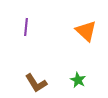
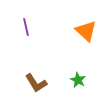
purple line: rotated 18 degrees counterclockwise
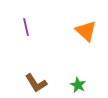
green star: moved 5 px down
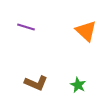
purple line: rotated 60 degrees counterclockwise
brown L-shape: rotated 35 degrees counterclockwise
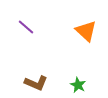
purple line: rotated 24 degrees clockwise
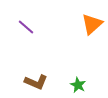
orange triangle: moved 6 px right, 7 px up; rotated 35 degrees clockwise
brown L-shape: moved 1 px up
